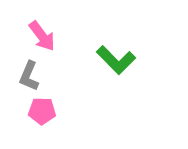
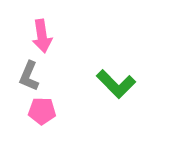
pink arrow: rotated 28 degrees clockwise
green L-shape: moved 24 px down
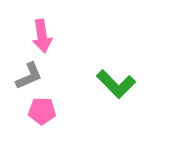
gray L-shape: rotated 136 degrees counterclockwise
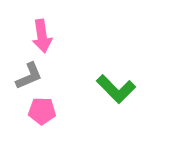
green L-shape: moved 5 px down
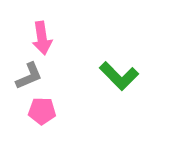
pink arrow: moved 2 px down
green L-shape: moved 3 px right, 13 px up
